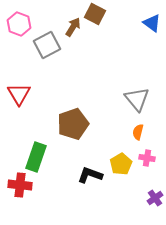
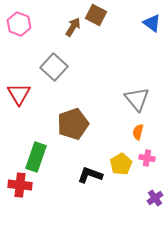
brown square: moved 1 px right, 1 px down
gray square: moved 7 px right, 22 px down; rotated 20 degrees counterclockwise
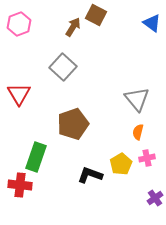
pink hexagon: rotated 20 degrees clockwise
gray square: moved 9 px right
pink cross: rotated 21 degrees counterclockwise
